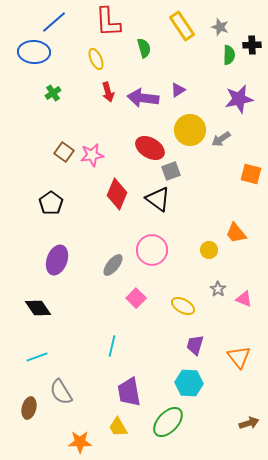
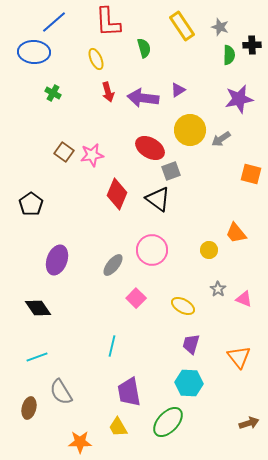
green cross at (53, 93): rotated 28 degrees counterclockwise
black pentagon at (51, 203): moved 20 px left, 1 px down
purple trapezoid at (195, 345): moved 4 px left, 1 px up
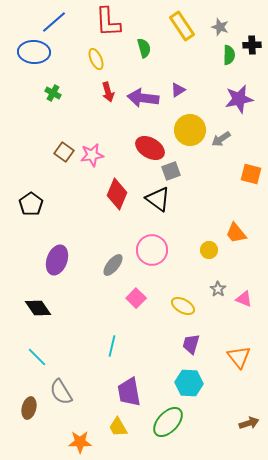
cyan line at (37, 357): rotated 65 degrees clockwise
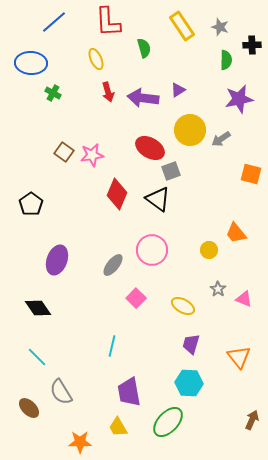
blue ellipse at (34, 52): moved 3 px left, 11 px down
green semicircle at (229, 55): moved 3 px left, 5 px down
brown ellipse at (29, 408): rotated 60 degrees counterclockwise
brown arrow at (249, 423): moved 3 px right, 3 px up; rotated 48 degrees counterclockwise
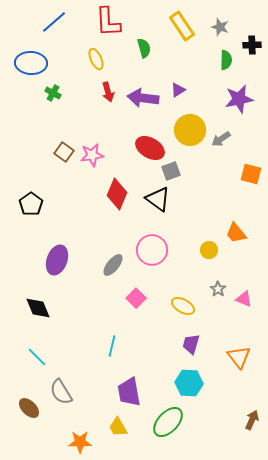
black diamond at (38, 308): rotated 12 degrees clockwise
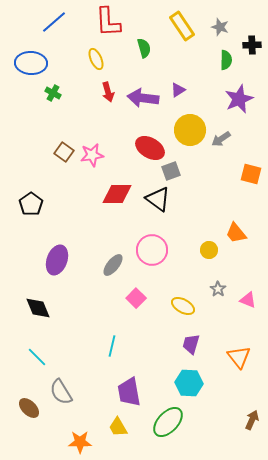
purple star at (239, 99): rotated 12 degrees counterclockwise
red diamond at (117, 194): rotated 68 degrees clockwise
pink triangle at (244, 299): moved 4 px right, 1 px down
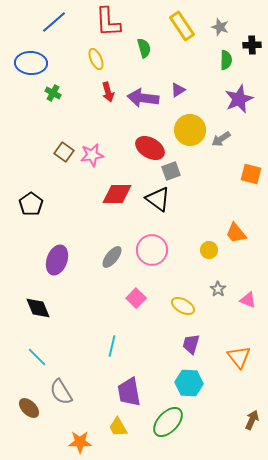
gray ellipse at (113, 265): moved 1 px left, 8 px up
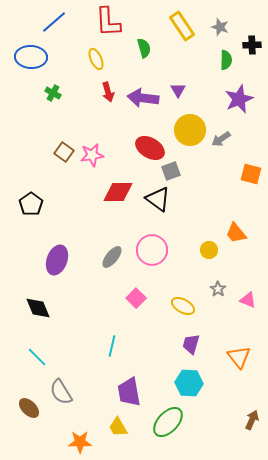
blue ellipse at (31, 63): moved 6 px up
purple triangle at (178, 90): rotated 28 degrees counterclockwise
red diamond at (117, 194): moved 1 px right, 2 px up
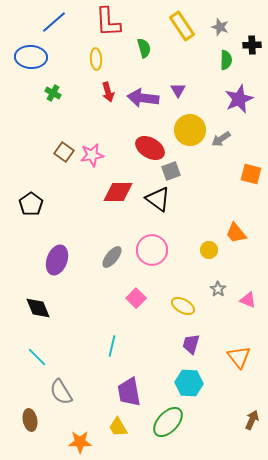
yellow ellipse at (96, 59): rotated 20 degrees clockwise
brown ellipse at (29, 408): moved 1 px right, 12 px down; rotated 35 degrees clockwise
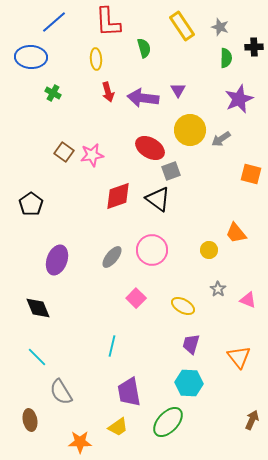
black cross at (252, 45): moved 2 px right, 2 px down
green semicircle at (226, 60): moved 2 px up
red diamond at (118, 192): moved 4 px down; rotated 20 degrees counterclockwise
yellow trapezoid at (118, 427): rotated 95 degrees counterclockwise
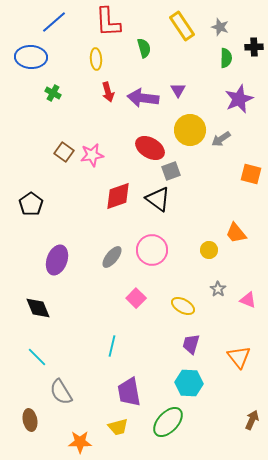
yellow trapezoid at (118, 427): rotated 20 degrees clockwise
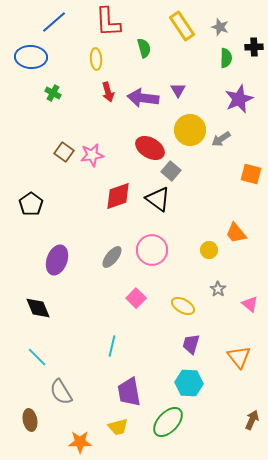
gray square at (171, 171): rotated 30 degrees counterclockwise
pink triangle at (248, 300): moved 2 px right, 4 px down; rotated 18 degrees clockwise
